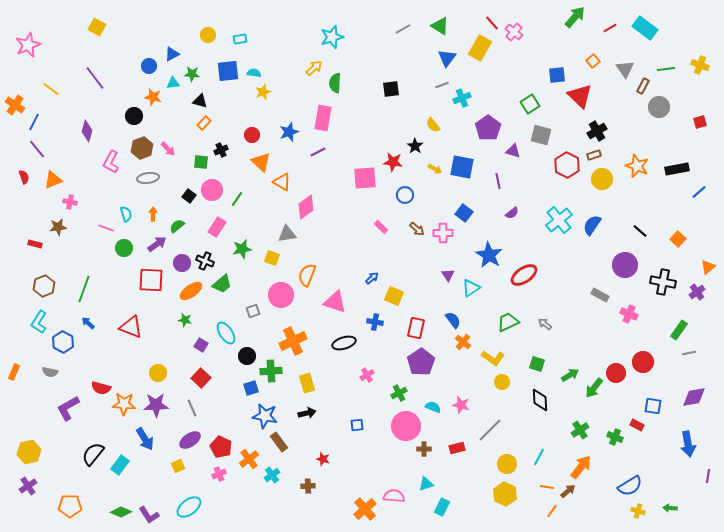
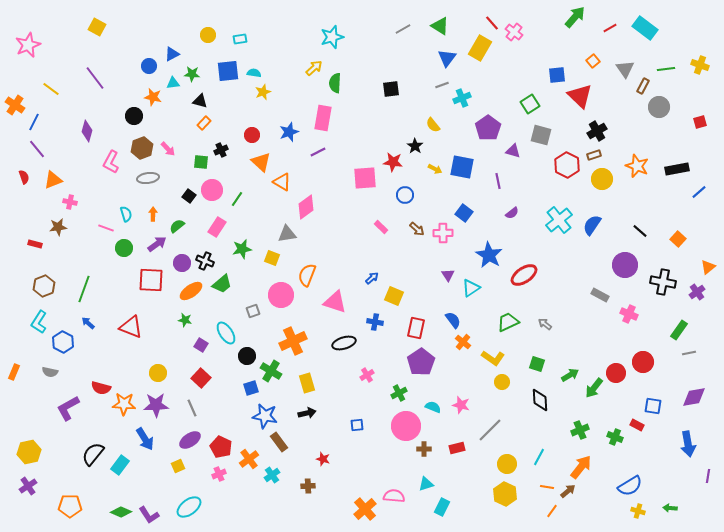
green cross at (271, 371): rotated 35 degrees clockwise
green cross at (580, 430): rotated 12 degrees clockwise
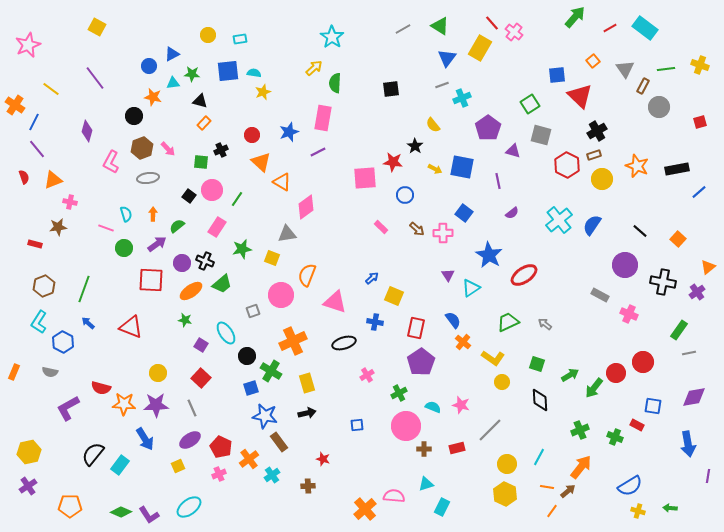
cyan star at (332, 37): rotated 20 degrees counterclockwise
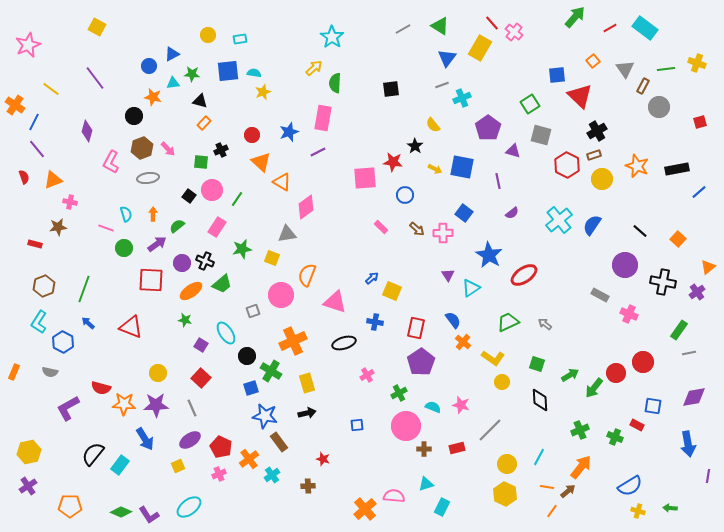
yellow cross at (700, 65): moved 3 px left, 2 px up
yellow square at (394, 296): moved 2 px left, 5 px up
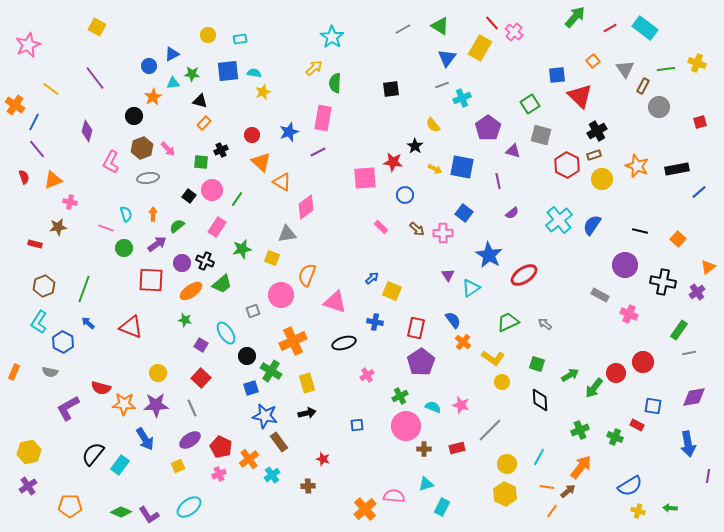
orange star at (153, 97): rotated 30 degrees clockwise
black line at (640, 231): rotated 28 degrees counterclockwise
green cross at (399, 393): moved 1 px right, 3 px down
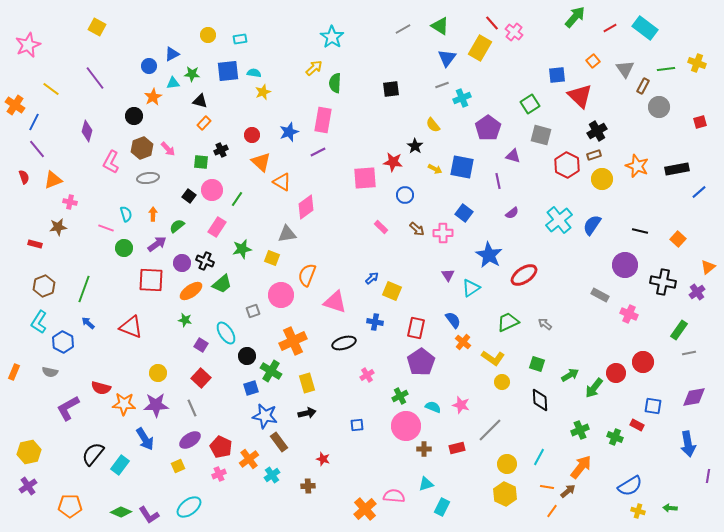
pink rectangle at (323, 118): moved 2 px down
purple triangle at (513, 151): moved 5 px down
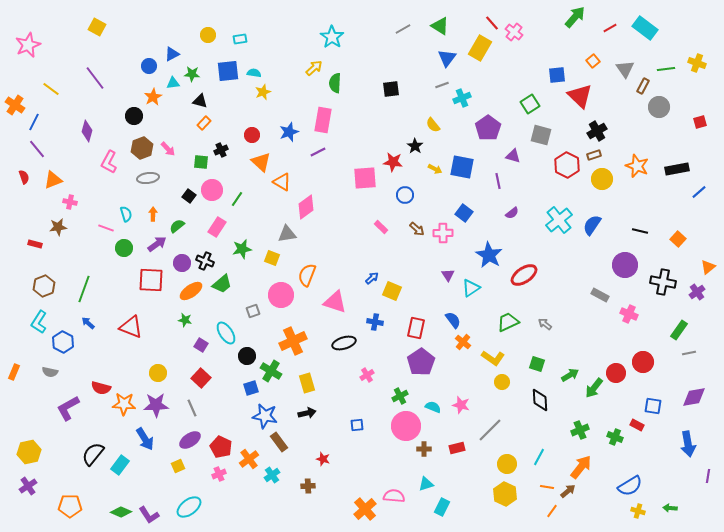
pink L-shape at (111, 162): moved 2 px left
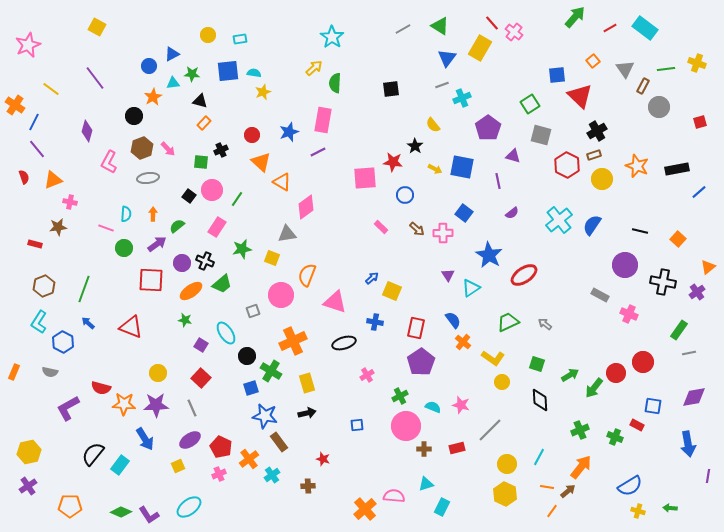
cyan semicircle at (126, 214): rotated 21 degrees clockwise
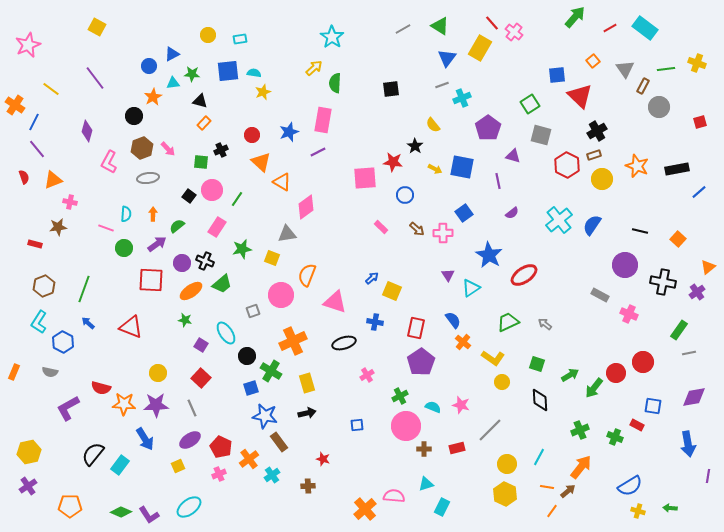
blue square at (464, 213): rotated 18 degrees clockwise
